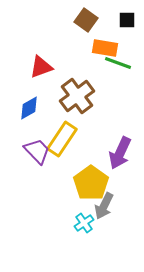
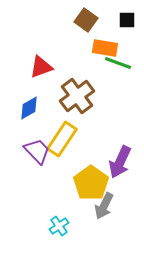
purple arrow: moved 9 px down
cyan cross: moved 25 px left, 3 px down
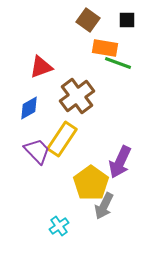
brown square: moved 2 px right
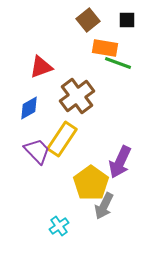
brown square: rotated 15 degrees clockwise
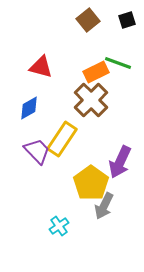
black square: rotated 18 degrees counterclockwise
orange rectangle: moved 9 px left, 24 px down; rotated 35 degrees counterclockwise
red triangle: rotated 35 degrees clockwise
brown cross: moved 14 px right, 4 px down; rotated 8 degrees counterclockwise
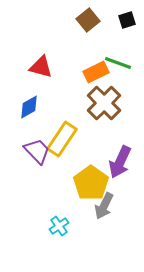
brown cross: moved 13 px right, 3 px down
blue diamond: moved 1 px up
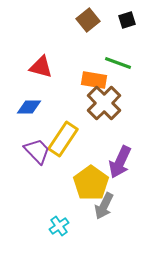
orange rectangle: moved 2 px left, 8 px down; rotated 35 degrees clockwise
blue diamond: rotated 30 degrees clockwise
yellow rectangle: moved 1 px right
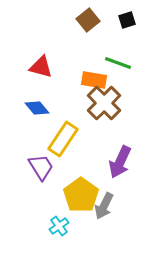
blue diamond: moved 8 px right, 1 px down; rotated 50 degrees clockwise
purple trapezoid: moved 4 px right, 16 px down; rotated 12 degrees clockwise
yellow pentagon: moved 10 px left, 12 px down
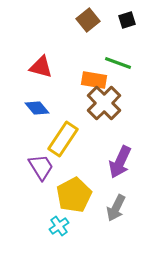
yellow pentagon: moved 7 px left; rotated 8 degrees clockwise
gray arrow: moved 12 px right, 2 px down
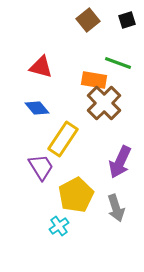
yellow pentagon: moved 2 px right
gray arrow: rotated 44 degrees counterclockwise
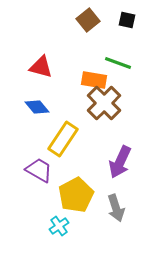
black square: rotated 30 degrees clockwise
blue diamond: moved 1 px up
purple trapezoid: moved 2 px left, 3 px down; rotated 28 degrees counterclockwise
